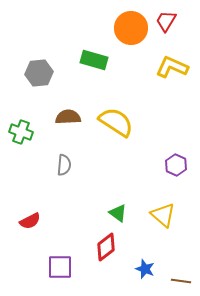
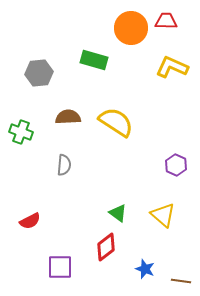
red trapezoid: rotated 60 degrees clockwise
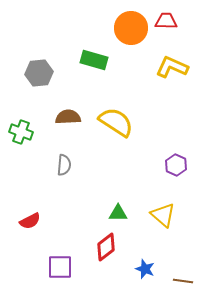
green triangle: rotated 36 degrees counterclockwise
brown line: moved 2 px right
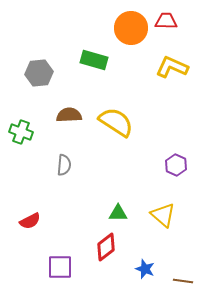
brown semicircle: moved 1 px right, 2 px up
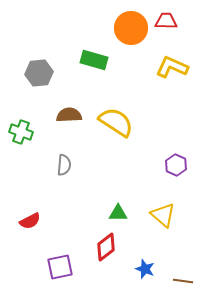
purple square: rotated 12 degrees counterclockwise
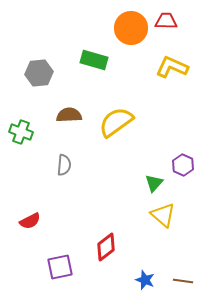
yellow semicircle: rotated 69 degrees counterclockwise
purple hexagon: moved 7 px right
green triangle: moved 36 px right, 30 px up; rotated 48 degrees counterclockwise
blue star: moved 11 px down
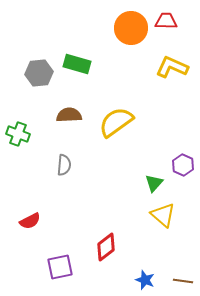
green rectangle: moved 17 px left, 4 px down
green cross: moved 3 px left, 2 px down
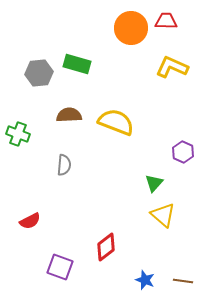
yellow semicircle: rotated 57 degrees clockwise
purple hexagon: moved 13 px up
purple square: rotated 32 degrees clockwise
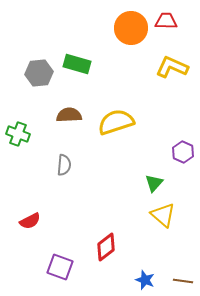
yellow semicircle: rotated 39 degrees counterclockwise
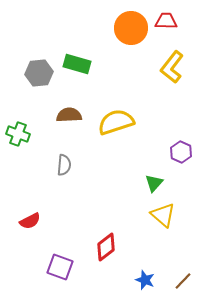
yellow L-shape: rotated 76 degrees counterclockwise
purple hexagon: moved 2 px left
brown line: rotated 54 degrees counterclockwise
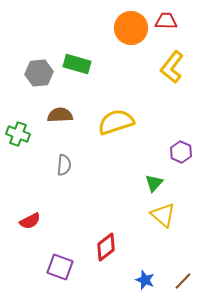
brown semicircle: moved 9 px left
